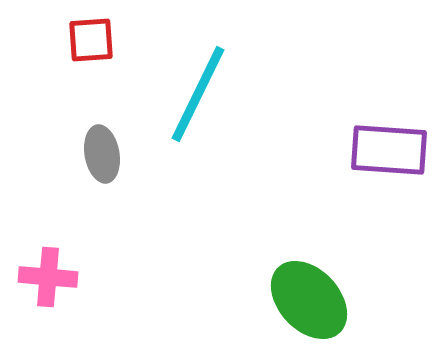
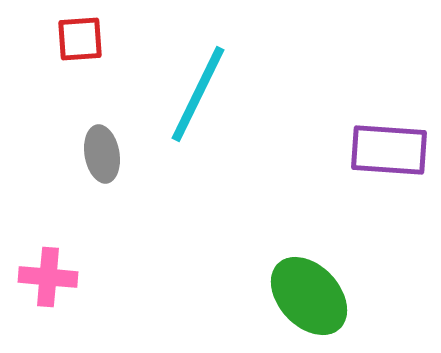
red square: moved 11 px left, 1 px up
green ellipse: moved 4 px up
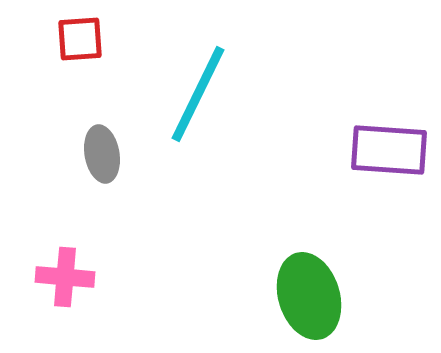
pink cross: moved 17 px right
green ellipse: rotated 26 degrees clockwise
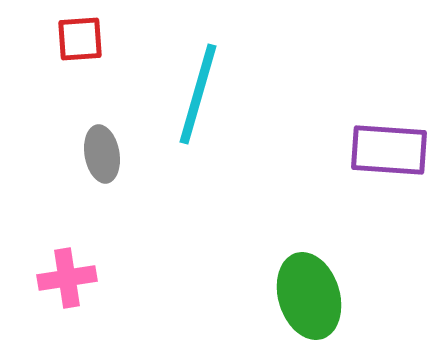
cyan line: rotated 10 degrees counterclockwise
pink cross: moved 2 px right, 1 px down; rotated 14 degrees counterclockwise
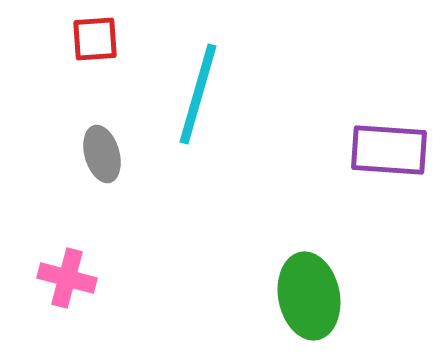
red square: moved 15 px right
gray ellipse: rotated 6 degrees counterclockwise
pink cross: rotated 24 degrees clockwise
green ellipse: rotated 6 degrees clockwise
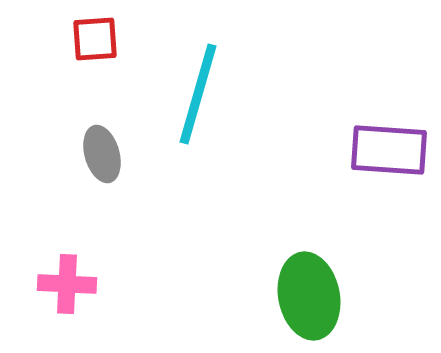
pink cross: moved 6 px down; rotated 12 degrees counterclockwise
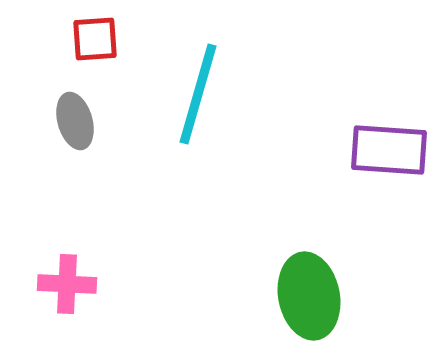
gray ellipse: moved 27 px left, 33 px up
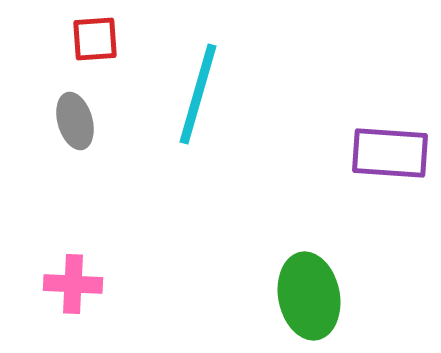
purple rectangle: moved 1 px right, 3 px down
pink cross: moved 6 px right
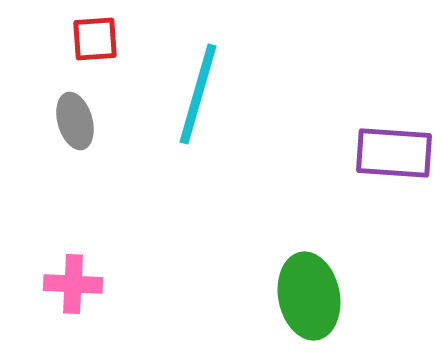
purple rectangle: moved 4 px right
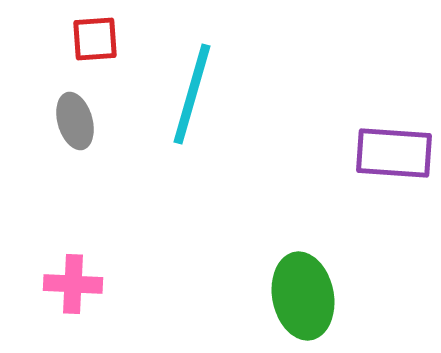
cyan line: moved 6 px left
green ellipse: moved 6 px left
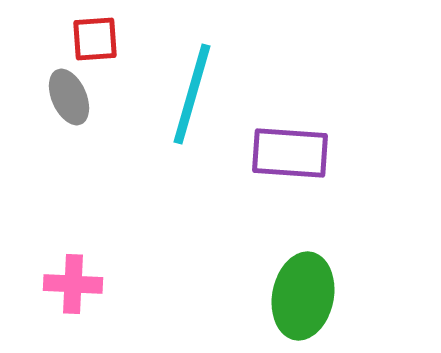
gray ellipse: moved 6 px left, 24 px up; rotated 8 degrees counterclockwise
purple rectangle: moved 104 px left
green ellipse: rotated 22 degrees clockwise
